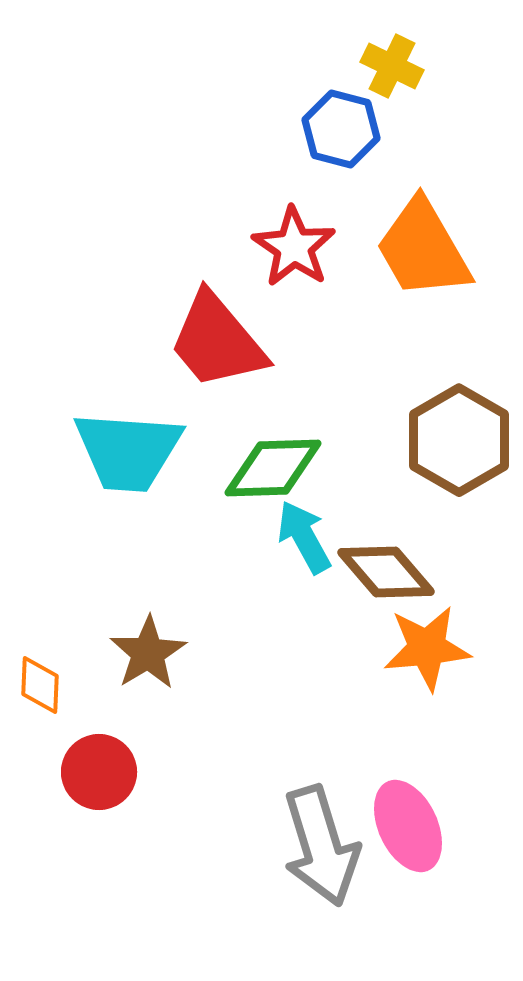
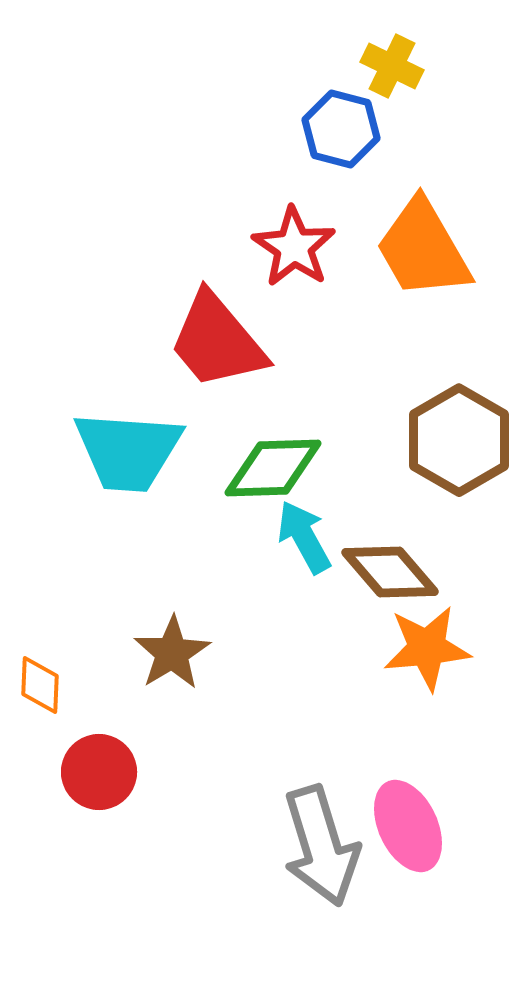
brown diamond: moved 4 px right
brown star: moved 24 px right
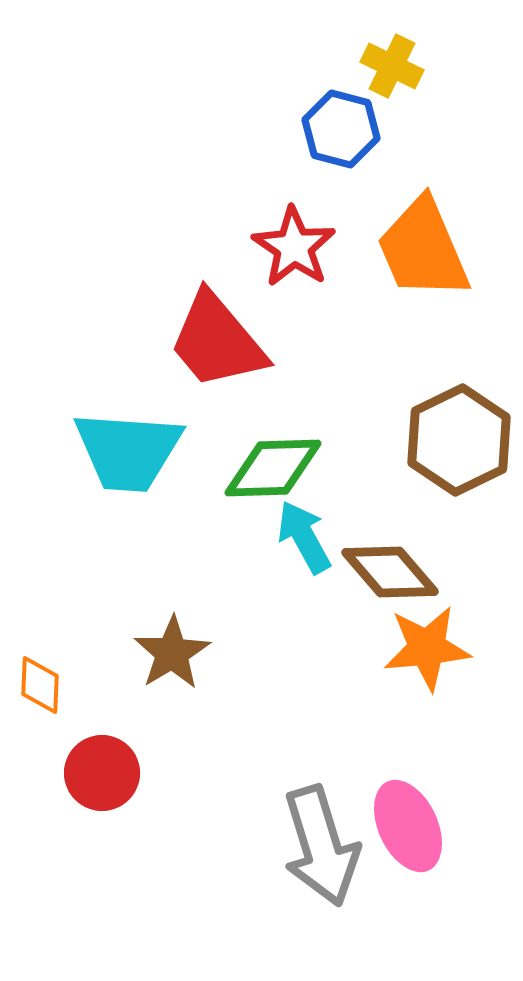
orange trapezoid: rotated 7 degrees clockwise
brown hexagon: rotated 4 degrees clockwise
red circle: moved 3 px right, 1 px down
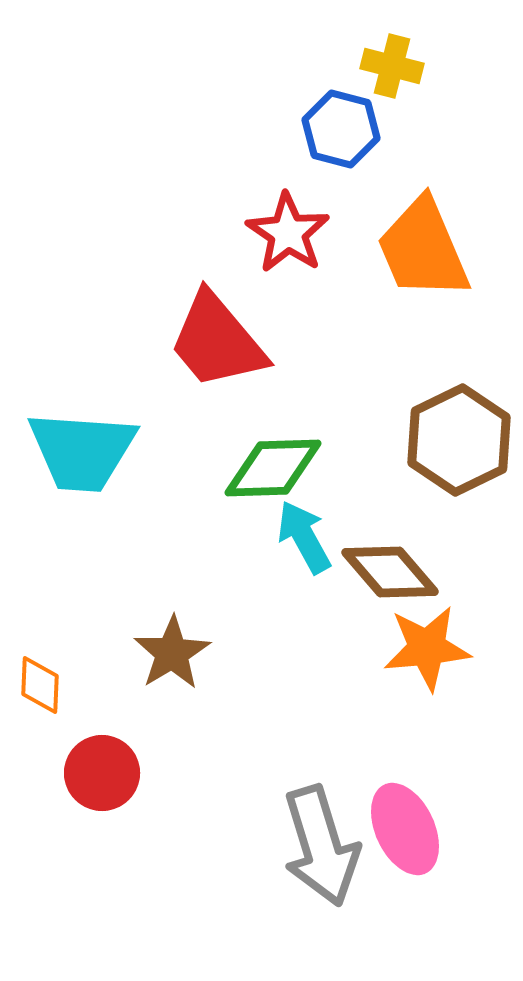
yellow cross: rotated 12 degrees counterclockwise
red star: moved 6 px left, 14 px up
cyan trapezoid: moved 46 px left
pink ellipse: moved 3 px left, 3 px down
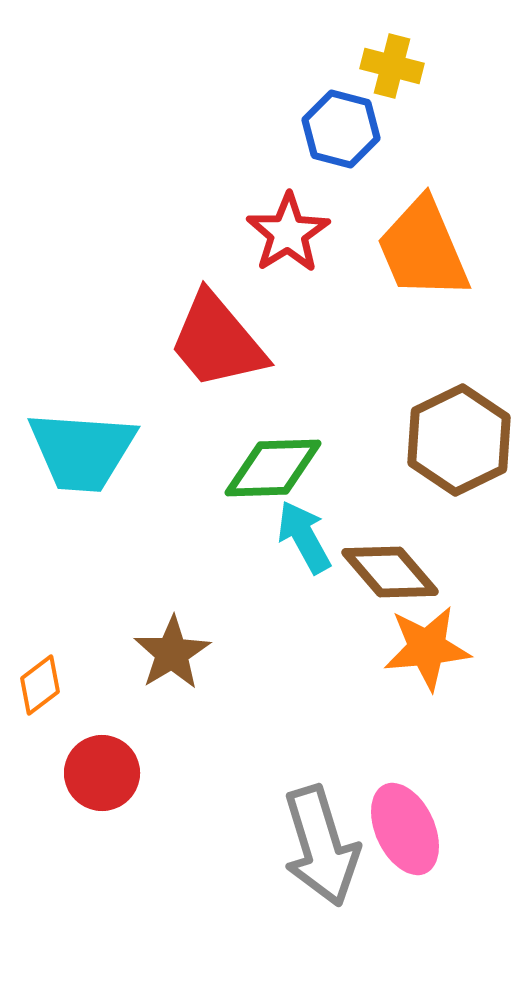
red star: rotated 6 degrees clockwise
orange diamond: rotated 50 degrees clockwise
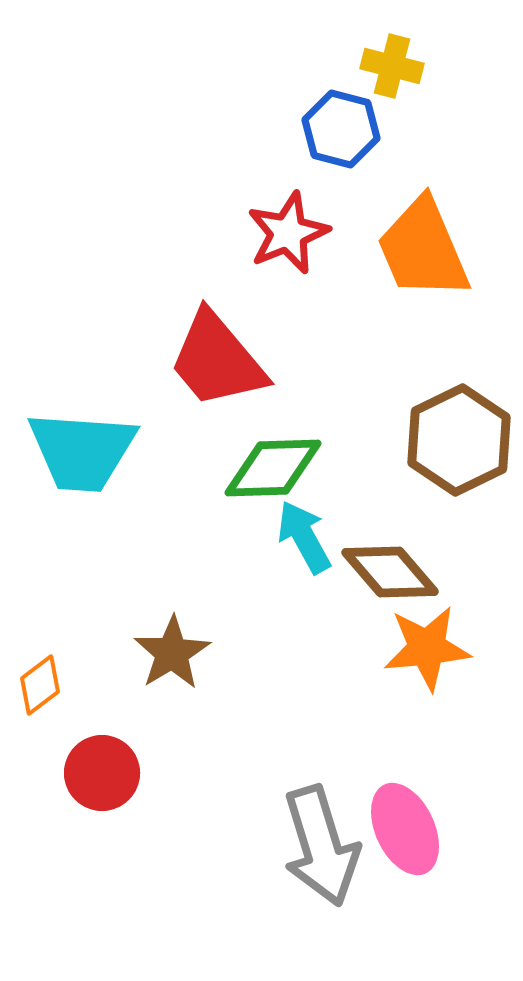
red star: rotated 10 degrees clockwise
red trapezoid: moved 19 px down
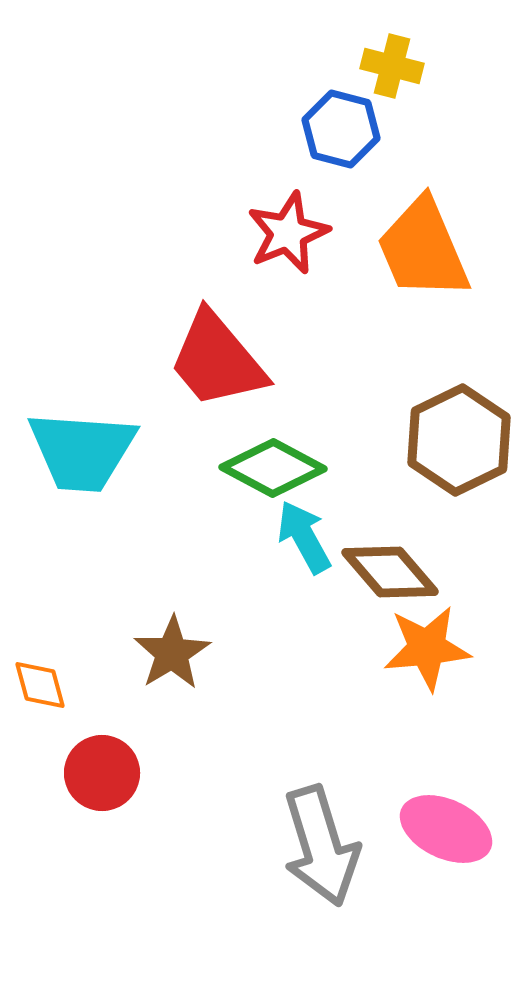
green diamond: rotated 30 degrees clockwise
orange diamond: rotated 68 degrees counterclockwise
pink ellipse: moved 41 px right; rotated 40 degrees counterclockwise
